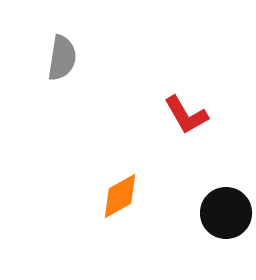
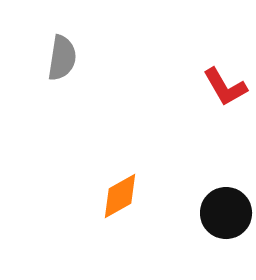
red L-shape: moved 39 px right, 28 px up
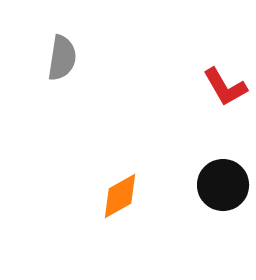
black circle: moved 3 px left, 28 px up
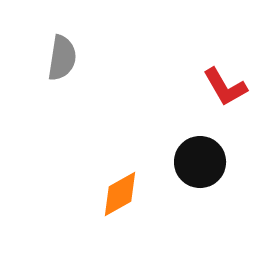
black circle: moved 23 px left, 23 px up
orange diamond: moved 2 px up
